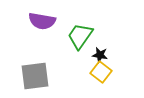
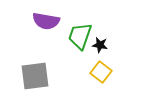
purple semicircle: moved 4 px right
green trapezoid: rotated 16 degrees counterclockwise
black star: moved 10 px up
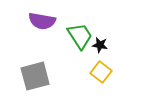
purple semicircle: moved 4 px left
green trapezoid: rotated 128 degrees clockwise
gray square: rotated 8 degrees counterclockwise
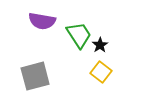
green trapezoid: moved 1 px left, 1 px up
black star: rotated 28 degrees clockwise
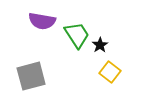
green trapezoid: moved 2 px left
yellow square: moved 9 px right
gray square: moved 4 px left
